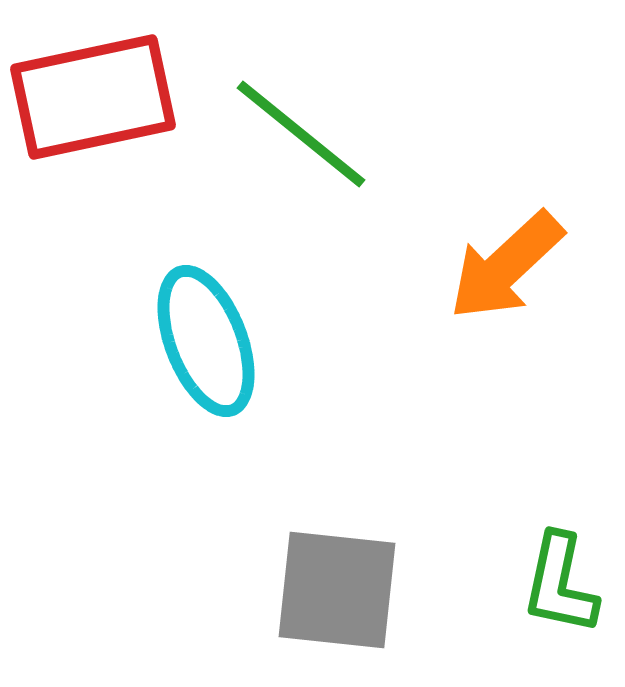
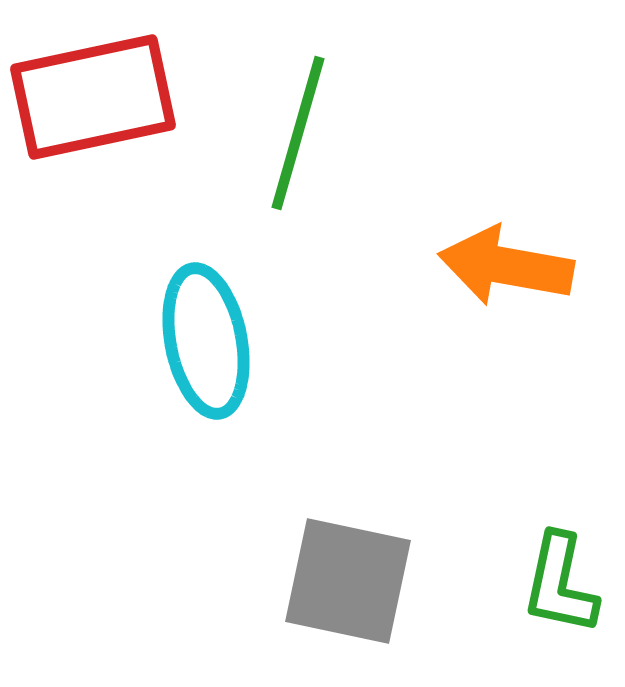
green line: moved 3 px left, 1 px up; rotated 67 degrees clockwise
orange arrow: rotated 53 degrees clockwise
cyan ellipse: rotated 10 degrees clockwise
gray square: moved 11 px right, 9 px up; rotated 6 degrees clockwise
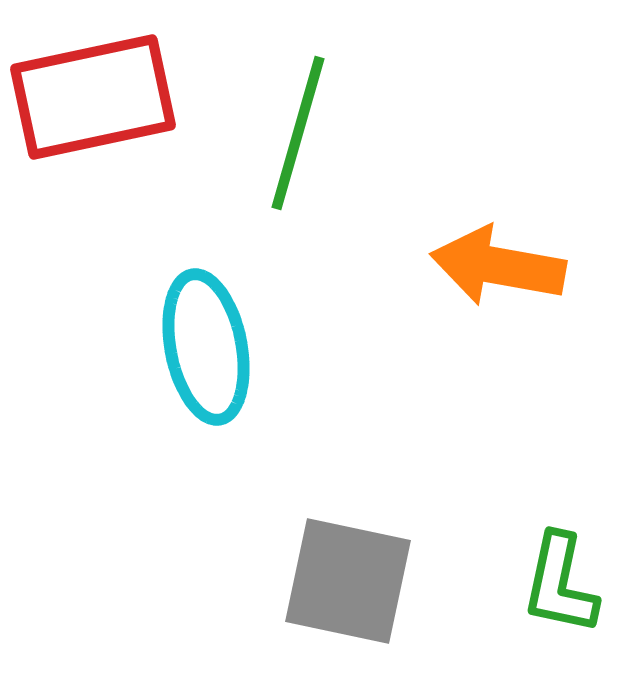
orange arrow: moved 8 px left
cyan ellipse: moved 6 px down
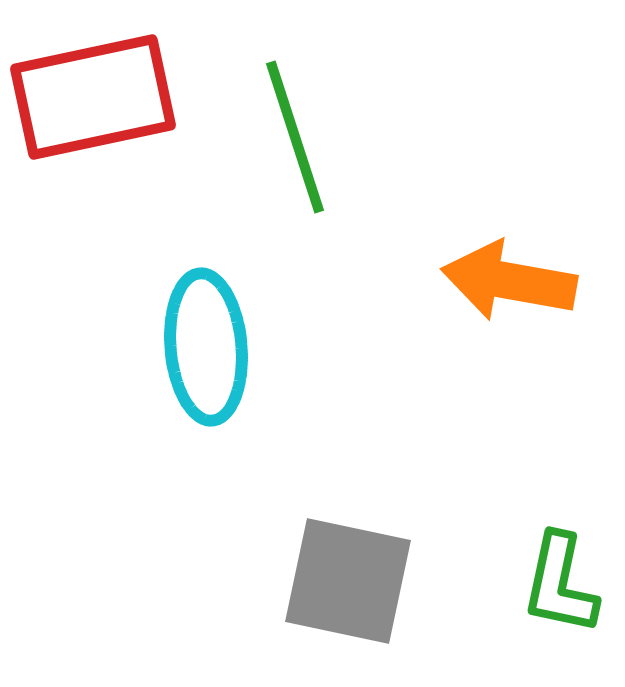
green line: moved 3 px left, 4 px down; rotated 34 degrees counterclockwise
orange arrow: moved 11 px right, 15 px down
cyan ellipse: rotated 6 degrees clockwise
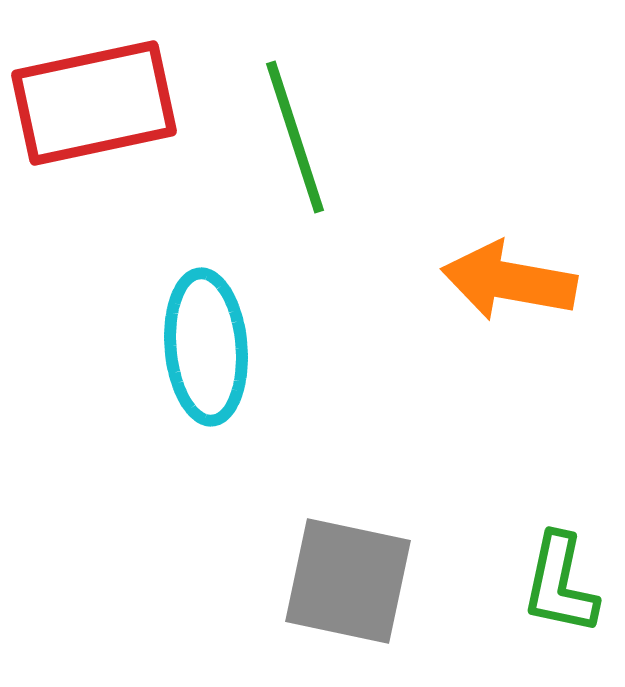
red rectangle: moved 1 px right, 6 px down
